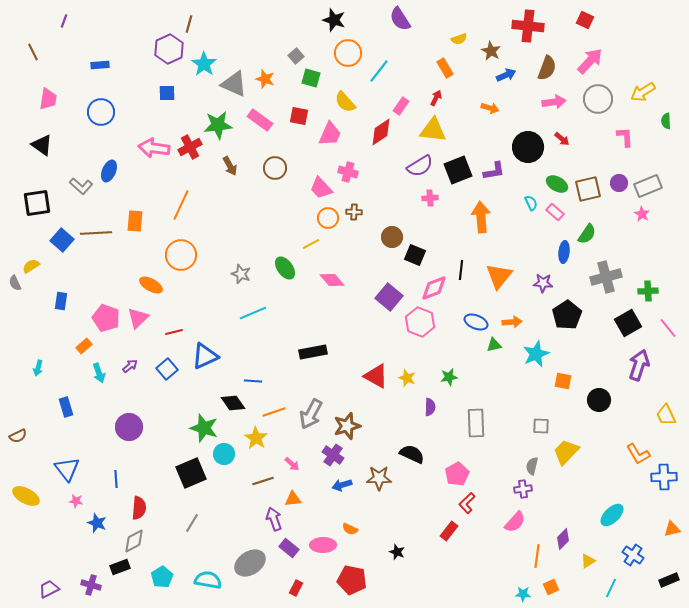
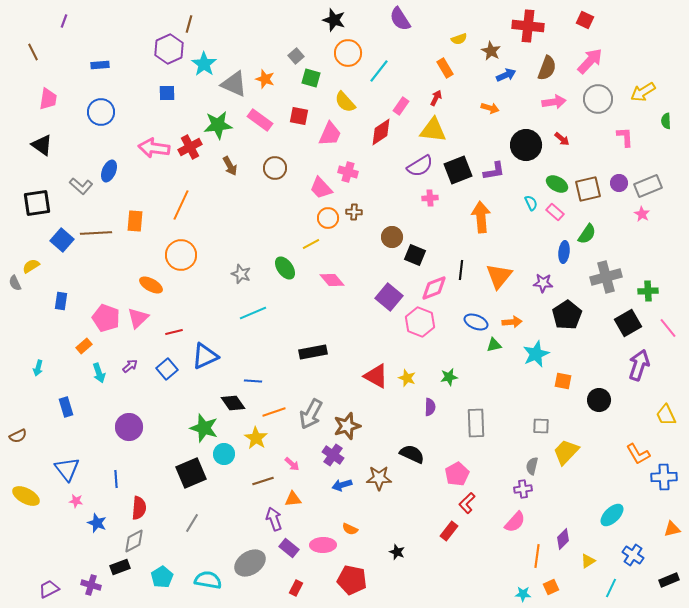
black circle at (528, 147): moved 2 px left, 2 px up
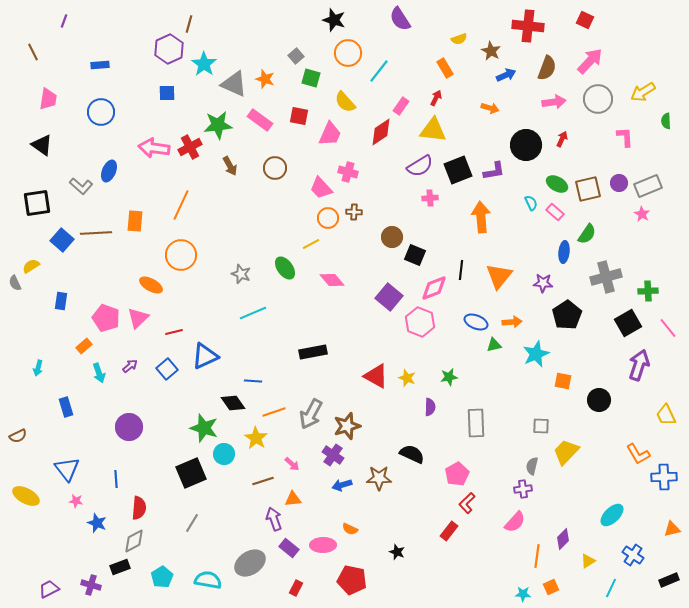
red arrow at (562, 139): rotated 105 degrees counterclockwise
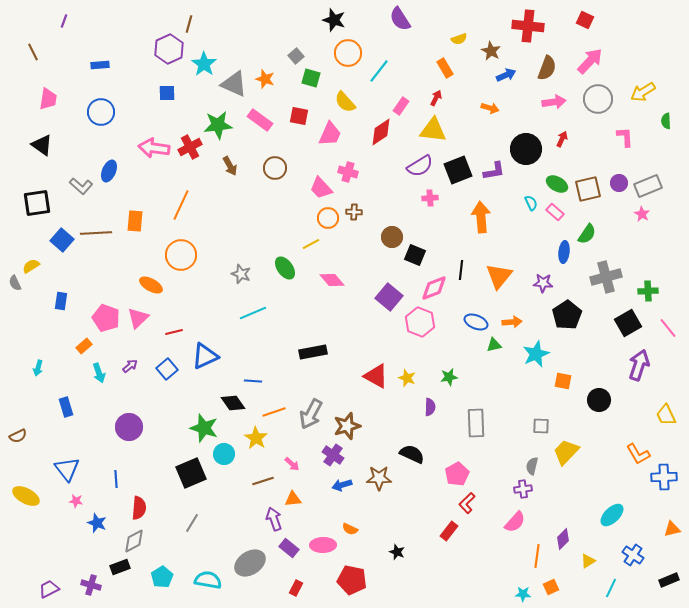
black circle at (526, 145): moved 4 px down
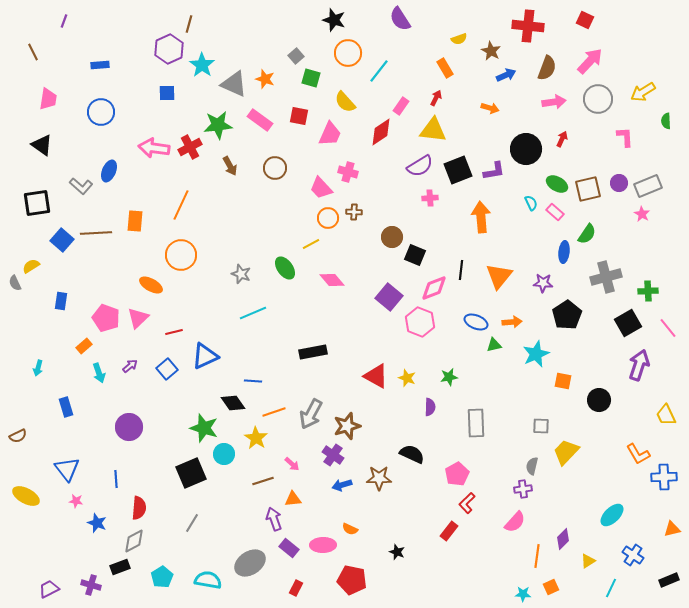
cyan star at (204, 64): moved 2 px left, 1 px down
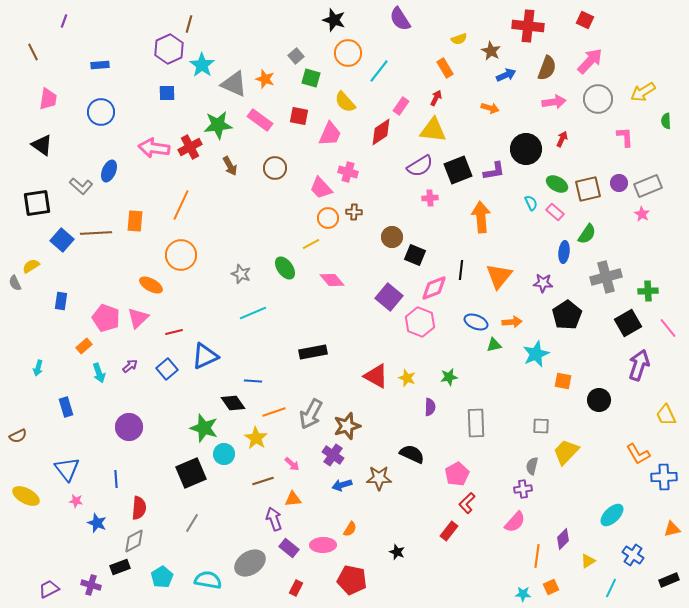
orange semicircle at (350, 529): rotated 84 degrees counterclockwise
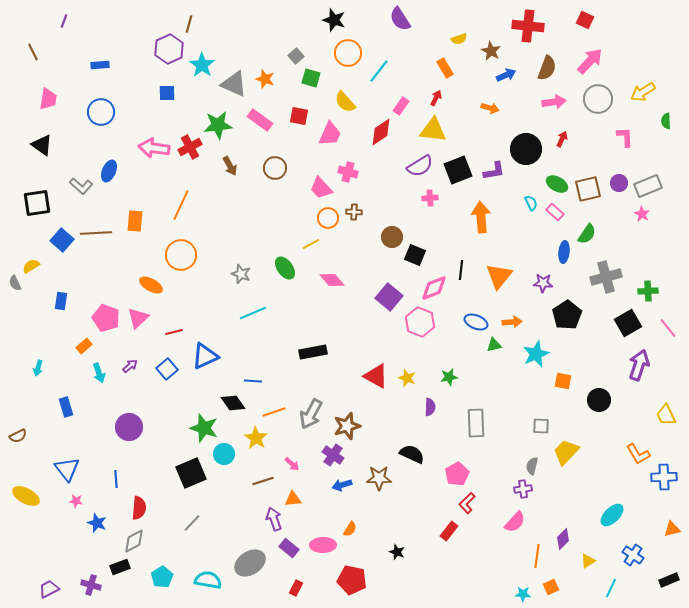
gray line at (192, 523): rotated 12 degrees clockwise
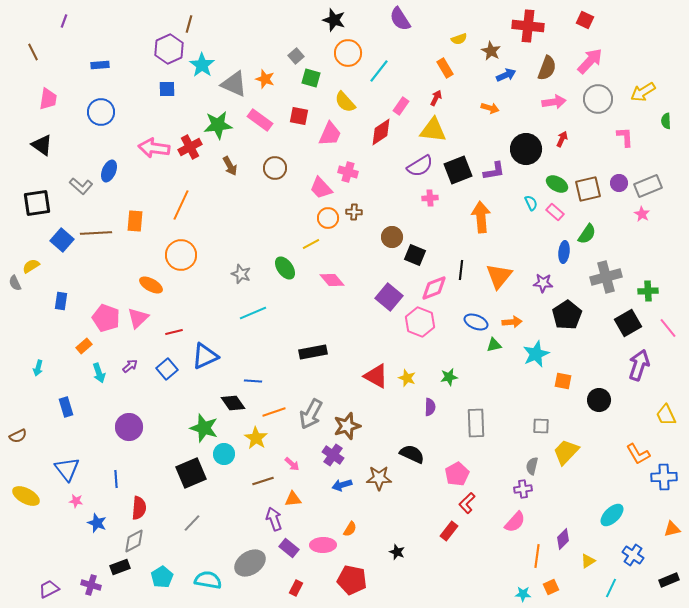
blue square at (167, 93): moved 4 px up
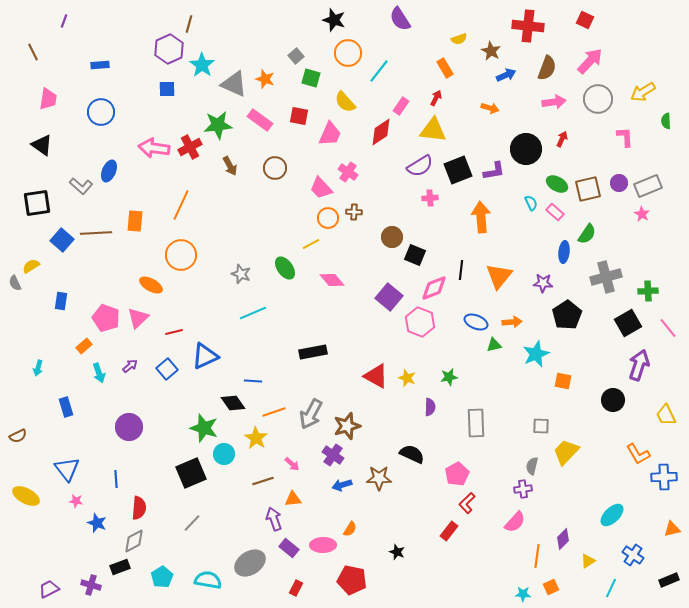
pink cross at (348, 172): rotated 18 degrees clockwise
black circle at (599, 400): moved 14 px right
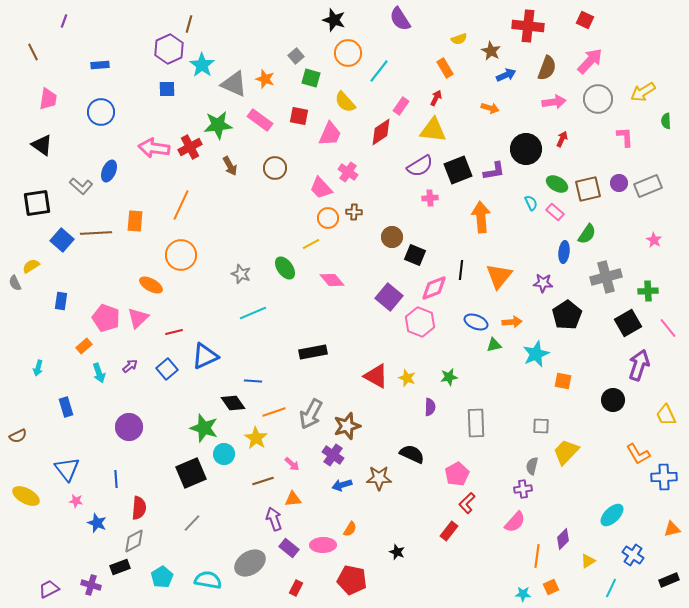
pink star at (642, 214): moved 12 px right, 26 px down
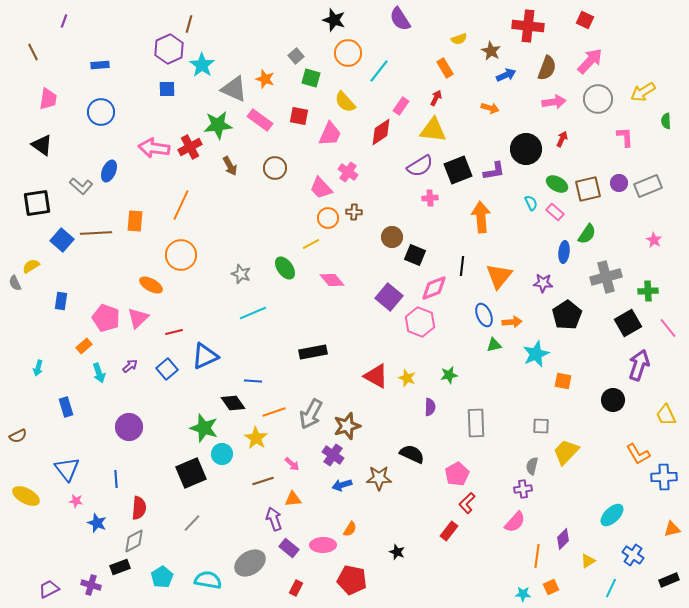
gray triangle at (234, 84): moved 5 px down
black line at (461, 270): moved 1 px right, 4 px up
blue ellipse at (476, 322): moved 8 px right, 7 px up; rotated 45 degrees clockwise
green star at (449, 377): moved 2 px up
cyan circle at (224, 454): moved 2 px left
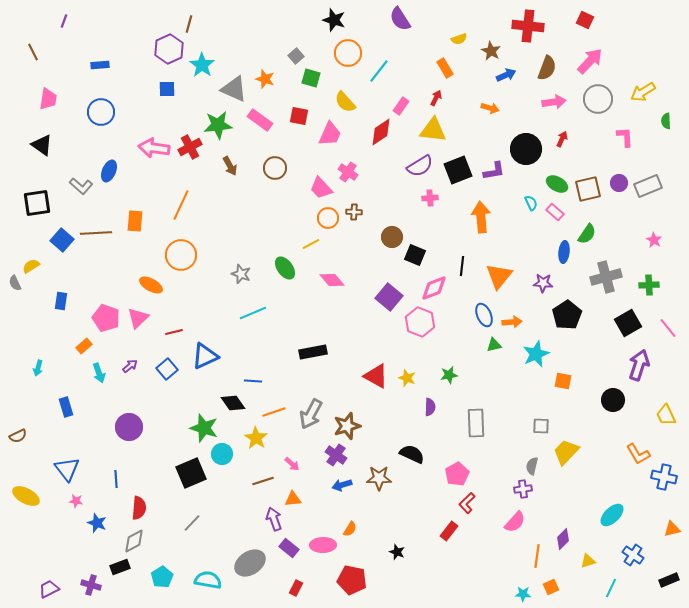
green cross at (648, 291): moved 1 px right, 6 px up
purple cross at (333, 455): moved 3 px right
blue cross at (664, 477): rotated 15 degrees clockwise
yellow triangle at (588, 561): rotated 14 degrees clockwise
